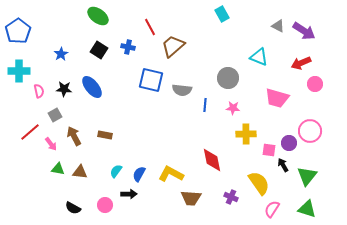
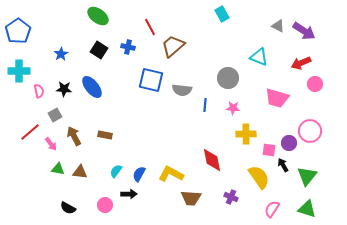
yellow semicircle at (259, 183): moved 6 px up
black semicircle at (73, 208): moved 5 px left
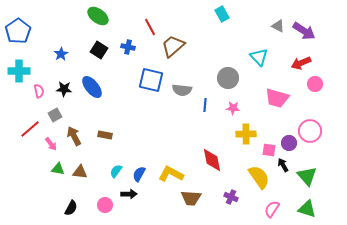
cyan triangle at (259, 57): rotated 24 degrees clockwise
red line at (30, 132): moved 3 px up
green triangle at (307, 176): rotated 20 degrees counterclockwise
black semicircle at (68, 208): moved 3 px right; rotated 91 degrees counterclockwise
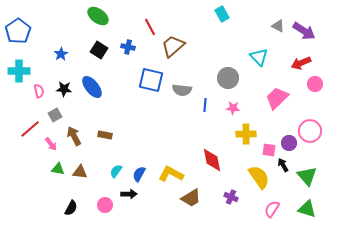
pink trapezoid at (277, 98): rotated 120 degrees clockwise
brown trapezoid at (191, 198): rotated 35 degrees counterclockwise
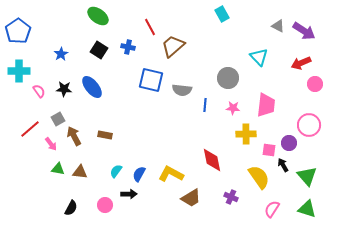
pink semicircle at (39, 91): rotated 24 degrees counterclockwise
pink trapezoid at (277, 98): moved 11 px left, 7 px down; rotated 140 degrees clockwise
gray square at (55, 115): moved 3 px right, 4 px down
pink circle at (310, 131): moved 1 px left, 6 px up
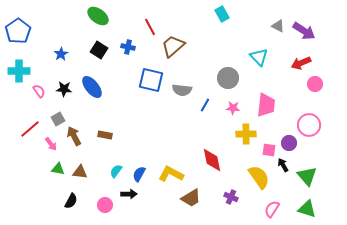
blue line at (205, 105): rotated 24 degrees clockwise
black semicircle at (71, 208): moved 7 px up
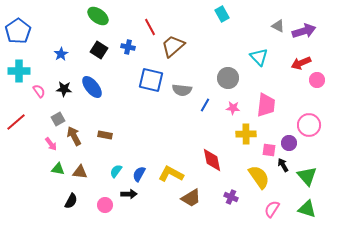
purple arrow at (304, 31): rotated 50 degrees counterclockwise
pink circle at (315, 84): moved 2 px right, 4 px up
red line at (30, 129): moved 14 px left, 7 px up
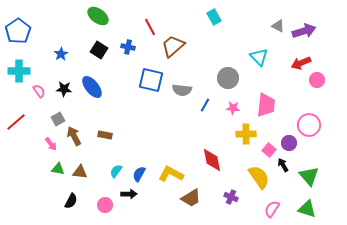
cyan rectangle at (222, 14): moved 8 px left, 3 px down
pink square at (269, 150): rotated 32 degrees clockwise
green triangle at (307, 176): moved 2 px right
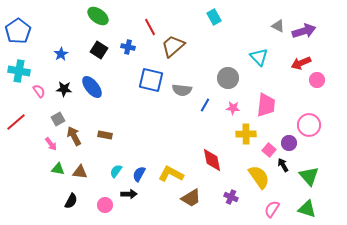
cyan cross at (19, 71): rotated 10 degrees clockwise
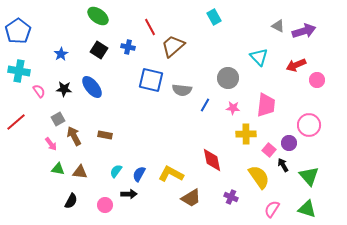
red arrow at (301, 63): moved 5 px left, 2 px down
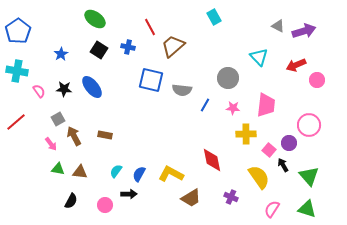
green ellipse at (98, 16): moved 3 px left, 3 px down
cyan cross at (19, 71): moved 2 px left
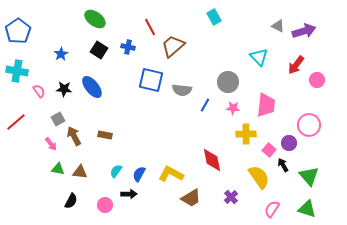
red arrow at (296, 65): rotated 30 degrees counterclockwise
gray circle at (228, 78): moved 4 px down
purple cross at (231, 197): rotated 24 degrees clockwise
